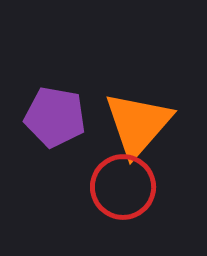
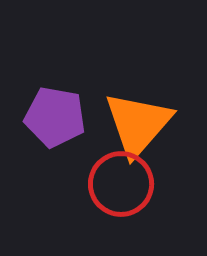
red circle: moved 2 px left, 3 px up
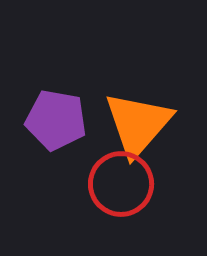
purple pentagon: moved 1 px right, 3 px down
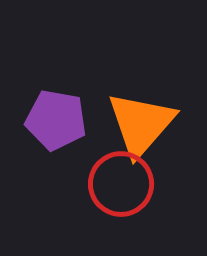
orange triangle: moved 3 px right
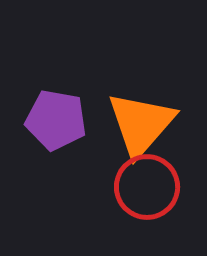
red circle: moved 26 px right, 3 px down
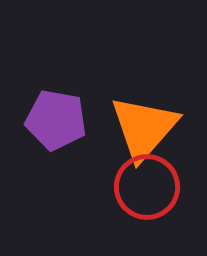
orange triangle: moved 3 px right, 4 px down
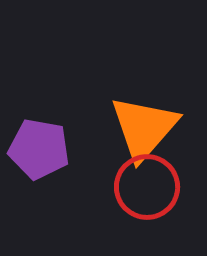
purple pentagon: moved 17 px left, 29 px down
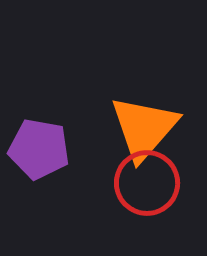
red circle: moved 4 px up
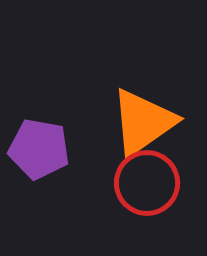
orange triangle: moved 1 px left, 6 px up; rotated 14 degrees clockwise
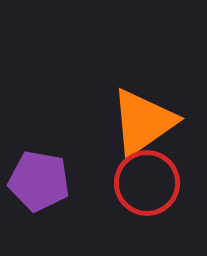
purple pentagon: moved 32 px down
